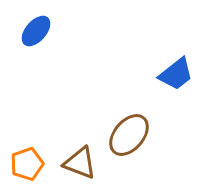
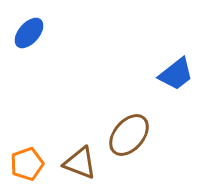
blue ellipse: moved 7 px left, 2 px down
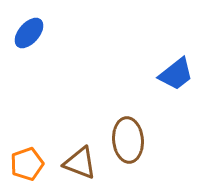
brown ellipse: moved 1 px left, 5 px down; rotated 45 degrees counterclockwise
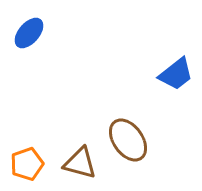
brown ellipse: rotated 30 degrees counterclockwise
brown triangle: rotated 6 degrees counterclockwise
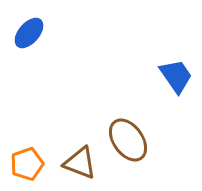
blue trapezoid: moved 2 px down; rotated 87 degrees counterclockwise
brown triangle: rotated 6 degrees clockwise
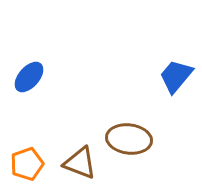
blue ellipse: moved 44 px down
blue trapezoid: rotated 105 degrees counterclockwise
brown ellipse: moved 1 px right, 1 px up; rotated 48 degrees counterclockwise
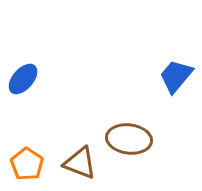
blue ellipse: moved 6 px left, 2 px down
orange pentagon: rotated 20 degrees counterclockwise
